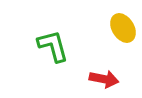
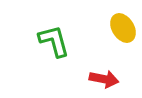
green L-shape: moved 1 px right, 5 px up
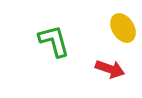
red arrow: moved 6 px right, 10 px up; rotated 8 degrees clockwise
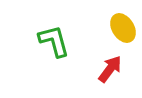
red arrow: rotated 72 degrees counterclockwise
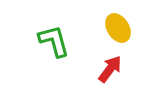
yellow ellipse: moved 5 px left
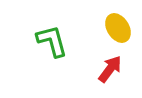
green L-shape: moved 2 px left
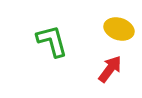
yellow ellipse: moved 1 px right, 1 px down; rotated 40 degrees counterclockwise
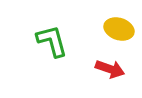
red arrow: rotated 72 degrees clockwise
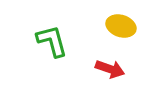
yellow ellipse: moved 2 px right, 3 px up
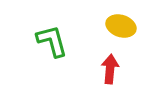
red arrow: rotated 104 degrees counterclockwise
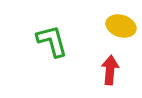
red arrow: moved 1 px down
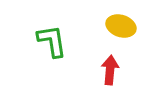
green L-shape: rotated 6 degrees clockwise
